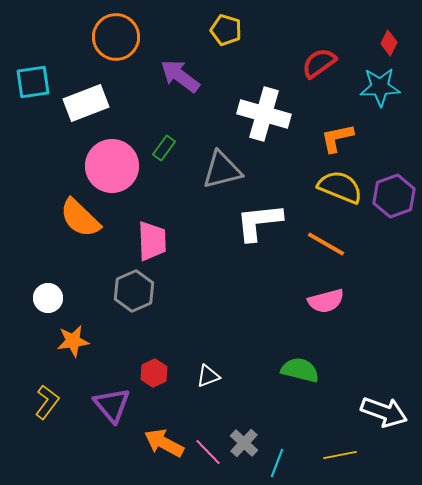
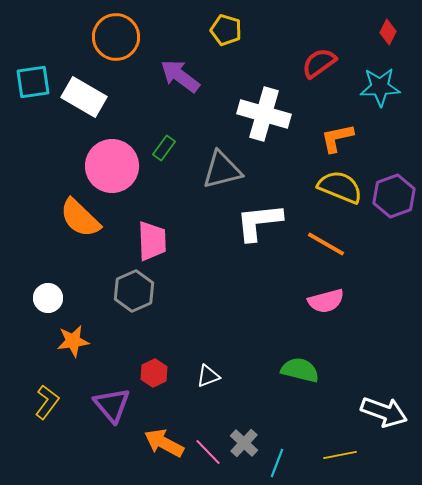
red diamond: moved 1 px left, 11 px up
white rectangle: moved 2 px left, 6 px up; rotated 51 degrees clockwise
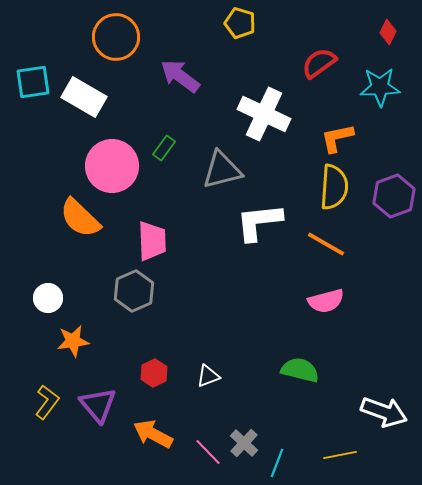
yellow pentagon: moved 14 px right, 7 px up
white cross: rotated 9 degrees clockwise
yellow semicircle: moved 6 px left; rotated 72 degrees clockwise
purple triangle: moved 14 px left
orange arrow: moved 11 px left, 9 px up
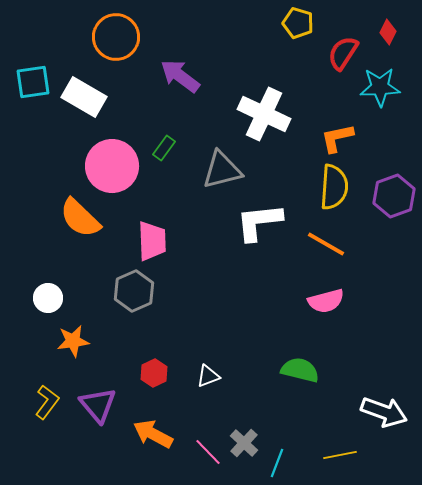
yellow pentagon: moved 58 px right
red semicircle: moved 24 px right, 10 px up; rotated 21 degrees counterclockwise
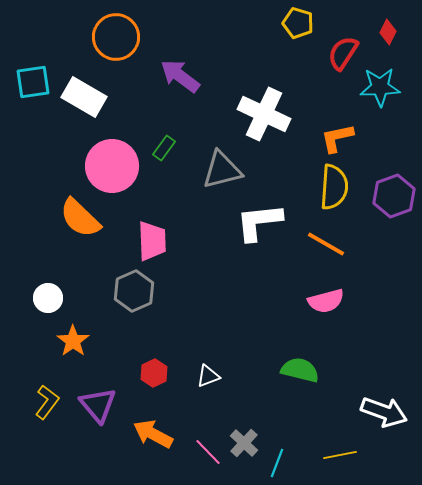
orange star: rotated 28 degrees counterclockwise
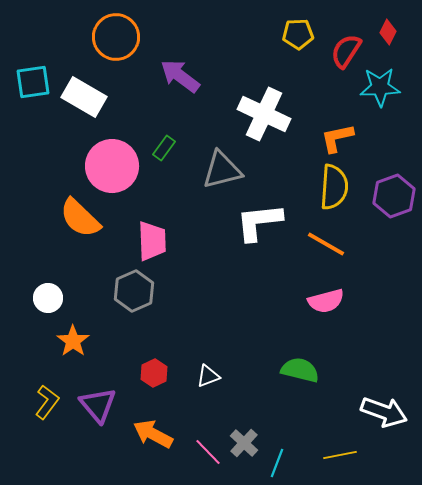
yellow pentagon: moved 11 px down; rotated 20 degrees counterclockwise
red semicircle: moved 3 px right, 2 px up
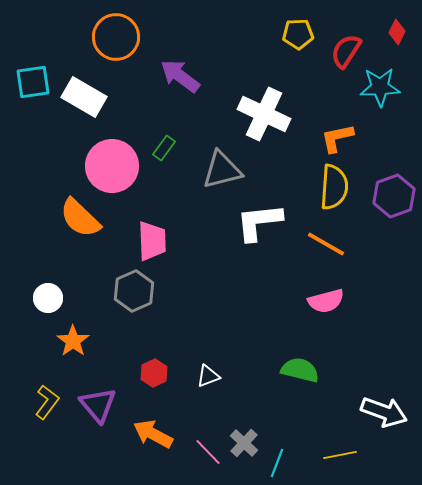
red diamond: moved 9 px right
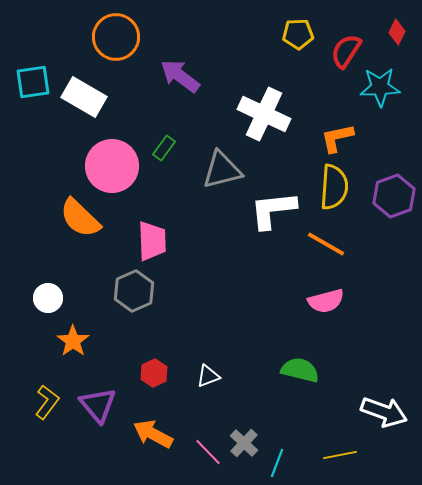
white L-shape: moved 14 px right, 12 px up
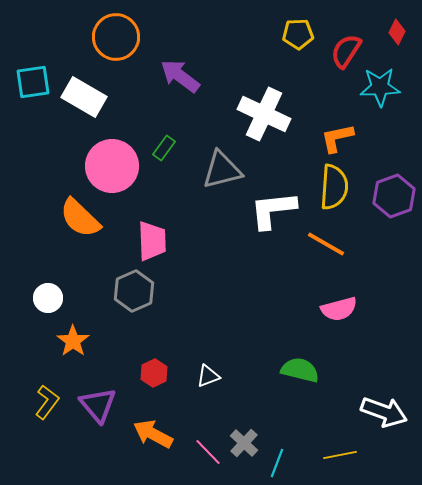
pink semicircle: moved 13 px right, 8 px down
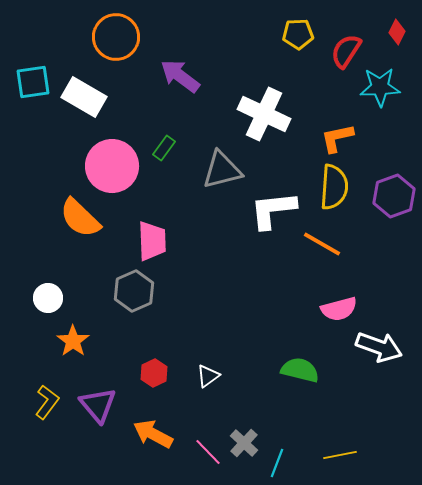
orange line: moved 4 px left
white triangle: rotated 15 degrees counterclockwise
white arrow: moved 5 px left, 65 px up
